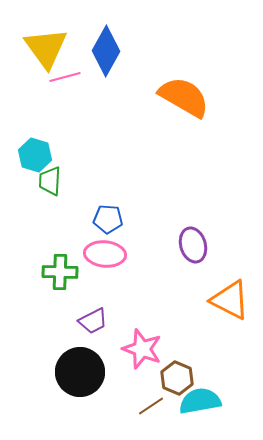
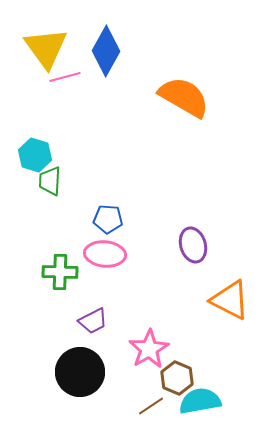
pink star: moved 7 px right; rotated 21 degrees clockwise
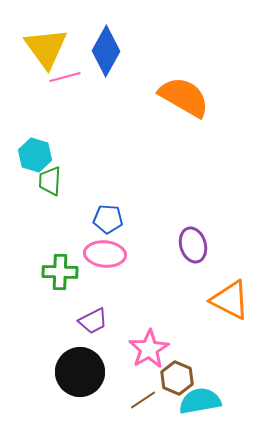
brown line: moved 8 px left, 6 px up
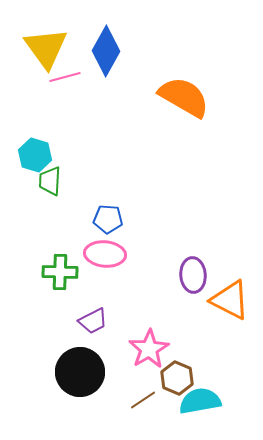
purple ellipse: moved 30 px down; rotated 12 degrees clockwise
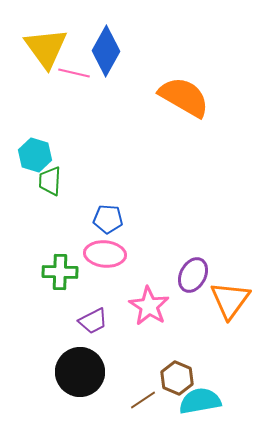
pink line: moved 9 px right, 4 px up; rotated 28 degrees clockwise
purple ellipse: rotated 32 degrees clockwise
orange triangle: rotated 39 degrees clockwise
pink star: moved 43 px up; rotated 9 degrees counterclockwise
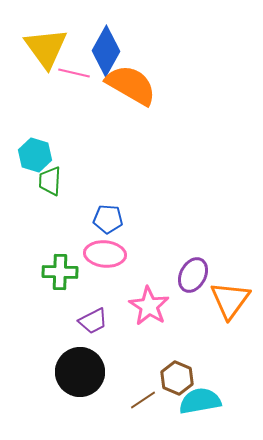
orange semicircle: moved 53 px left, 12 px up
